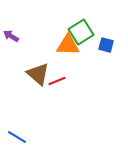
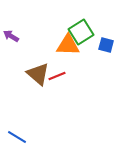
red line: moved 5 px up
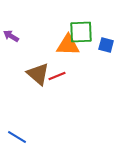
green square: rotated 30 degrees clockwise
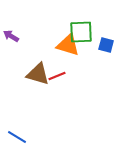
orange triangle: rotated 15 degrees clockwise
brown triangle: rotated 25 degrees counterclockwise
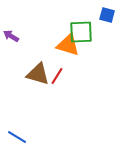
blue square: moved 1 px right, 30 px up
red line: rotated 36 degrees counterclockwise
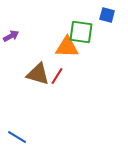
green square: rotated 10 degrees clockwise
purple arrow: rotated 119 degrees clockwise
orange triangle: moved 1 px left, 2 px down; rotated 15 degrees counterclockwise
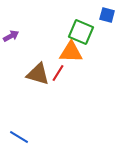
green square: rotated 15 degrees clockwise
orange triangle: moved 4 px right, 5 px down
red line: moved 1 px right, 3 px up
blue line: moved 2 px right
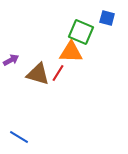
blue square: moved 3 px down
purple arrow: moved 24 px down
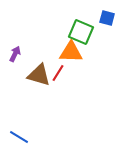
purple arrow: moved 4 px right, 6 px up; rotated 35 degrees counterclockwise
brown triangle: moved 1 px right, 1 px down
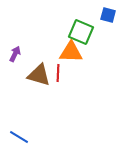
blue square: moved 1 px right, 3 px up
red line: rotated 30 degrees counterclockwise
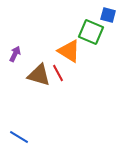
green square: moved 10 px right
orange triangle: moved 2 px left, 1 px up; rotated 30 degrees clockwise
red line: rotated 30 degrees counterclockwise
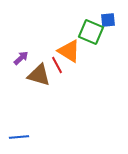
blue square: moved 5 px down; rotated 21 degrees counterclockwise
purple arrow: moved 6 px right, 4 px down; rotated 21 degrees clockwise
red line: moved 1 px left, 8 px up
blue line: rotated 36 degrees counterclockwise
